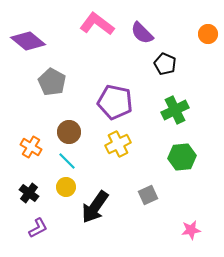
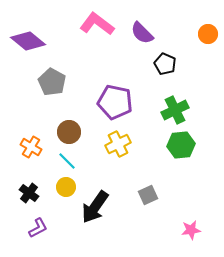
green hexagon: moved 1 px left, 12 px up
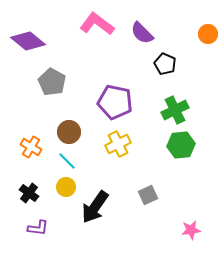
purple L-shape: rotated 35 degrees clockwise
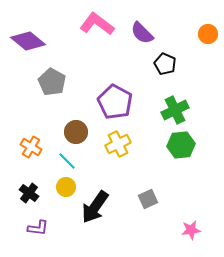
purple pentagon: rotated 16 degrees clockwise
brown circle: moved 7 px right
gray square: moved 4 px down
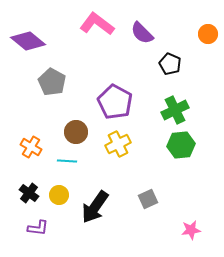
black pentagon: moved 5 px right
cyan line: rotated 42 degrees counterclockwise
yellow circle: moved 7 px left, 8 px down
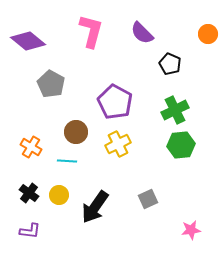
pink L-shape: moved 6 px left, 7 px down; rotated 68 degrees clockwise
gray pentagon: moved 1 px left, 2 px down
purple L-shape: moved 8 px left, 3 px down
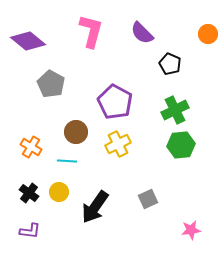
yellow circle: moved 3 px up
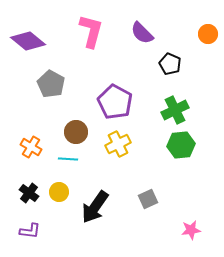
cyan line: moved 1 px right, 2 px up
